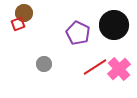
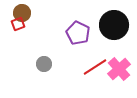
brown circle: moved 2 px left
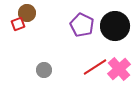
brown circle: moved 5 px right
black circle: moved 1 px right, 1 px down
purple pentagon: moved 4 px right, 8 px up
gray circle: moved 6 px down
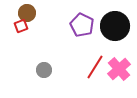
red square: moved 3 px right, 2 px down
red line: rotated 25 degrees counterclockwise
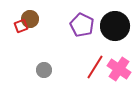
brown circle: moved 3 px right, 6 px down
pink cross: rotated 15 degrees counterclockwise
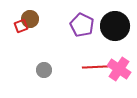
red line: rotated 55 degrees clockwise
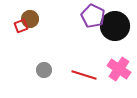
purple pentagon: moved 11 px right, 9 px up
red line: moved 11 px left, 8 px down; rotated 20 degrees clockwise
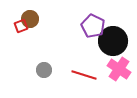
purple pentagon: moved 10 px down
black circle: moved 2 px left, 15 px down
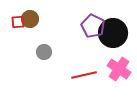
red square: moved 3 px left, 4 px up; rotated 16 degrees clockwise
black circle: moved 8 px up
gray circle: moved 18 px up
red line: rotated 30 degrees counterclockwise
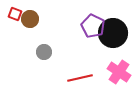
red square: moved 3 px left, 8 px up; rotated 24 degrees clockwise
pink cross: moved 3 px down
red line: moved 4 px left, 3 px down
